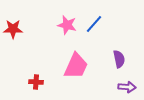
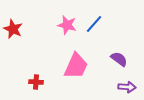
red star: rotated 24 degrees clockwise
purple semicircle: rotated 42 degrees counterclockwise
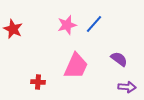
pink star: rotated 30 degrees counterclockwise
red cross: moved 2 px right
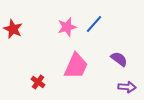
pink star: moved 2 px down
red cross: rotated 32 degrees clockwise
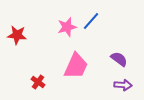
blue line: moved 3 px left, 3 px up
red star: moved 4 px right, 6 px down; rotated 18 degrees counterclockwise
purple arrow: moved 4 px left, 2 px up
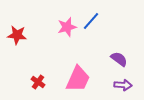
pink trapezoid: moved 2 px right, 13 px down
